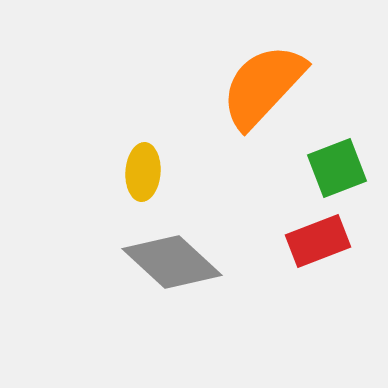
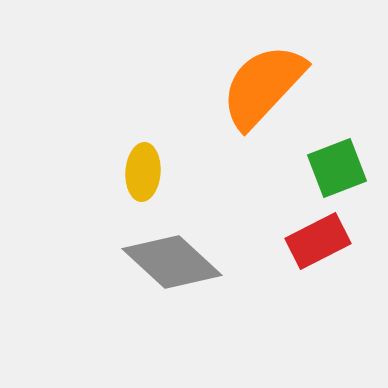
red rectangle: rotated 6 degrees counterclockwise
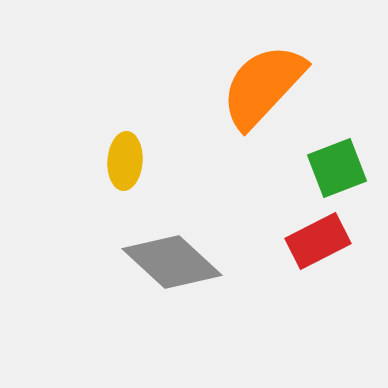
yellow ellipse: moved 18 px left, 11 px up
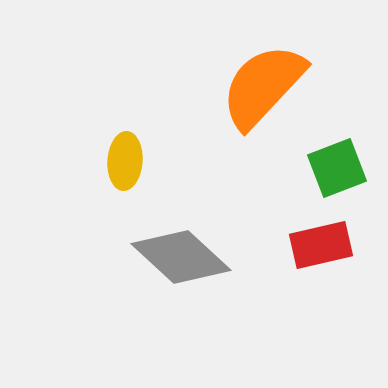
red rectangle: moved 3 px right, 4 px down; rotated 14 degrees clockwise
gray diamond: moved 9 px right, 5 px up
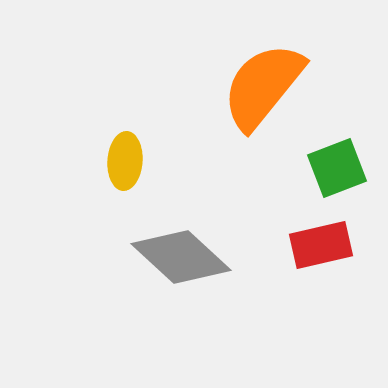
orange semicircle: rotated 4 degrees counterclockwise
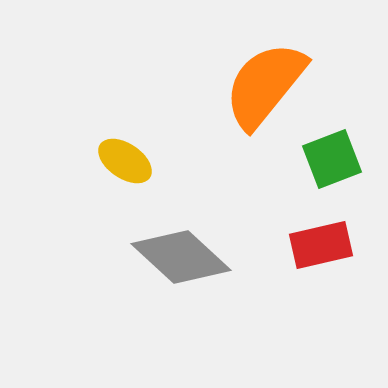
orange semicircle: moved 2 px right, 1 px up
yellow ellipse: rotated 60 degrees counterclockwise
green square: moved 5 px left, 9 px up
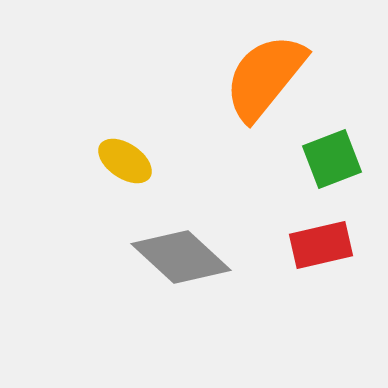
orange semicircle: moved 8 px up
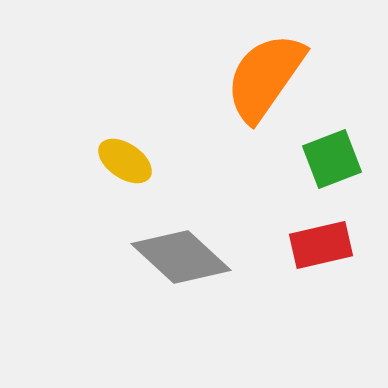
orange semicircle: rotated 4 degrees counterclockwise
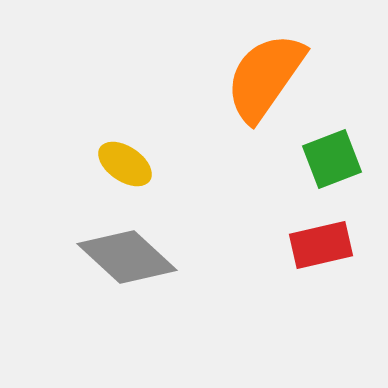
yellow ellipse: moved 3 px down
gray diamond: moved 54 px left
